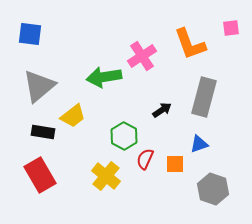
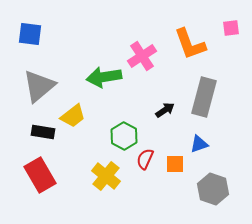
black arrow: moved 3 px right
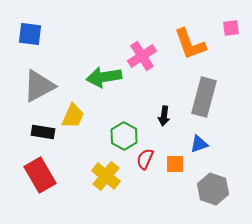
gray triangle: rotated 12 degrees clockwise
black arrow: moved 1 px left, 6 px down; rotated 132 degrees clockwise
yellow trapezoid: rotated 28 degrees counterclockwise
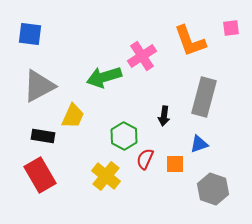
orange L-shape: moved 3 px up
green arrow: rotated 8 degrees counterclockwise
black rectangle: moved 4 px down
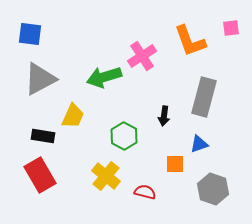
gray triangle: moved 1 px right, 7 px up
red semicircle: moved 33 px down; rotated 80 degrees clockwise
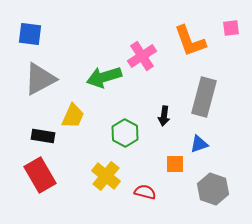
green hexagon: moved 1 px right, 3 px up
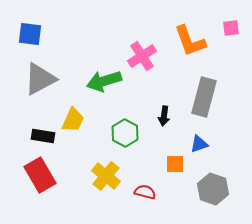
green arrow: moved 4 px down
yellow trapezoid: moved 4 px down
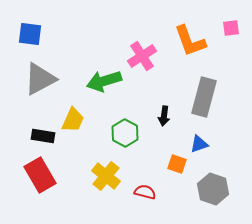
orange square: moved 2 px right; rotated 18 degrees clockwise
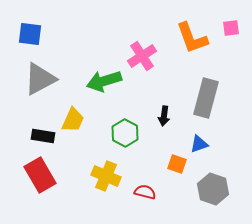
orange L-shape: moved 2 px right, 3 px up
gray rectangle: moved 2 px right, 1 px down
yellow cross: rotated 16 degrees counterclockwise
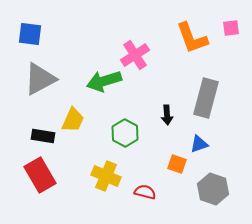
pink cross: moved 7 px left, 1 px up
black arrow: moved 3 px right, 1 px up; rotated 12 degrees counterclockwise
